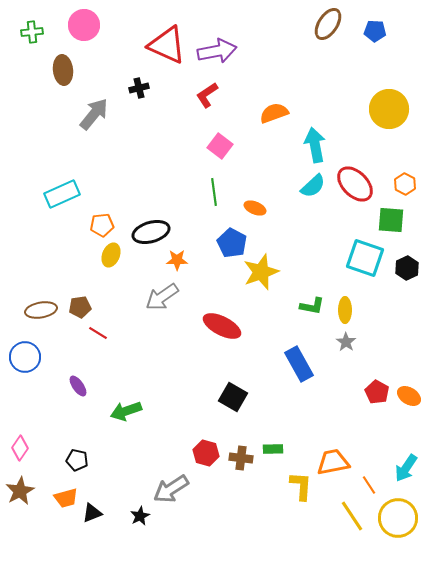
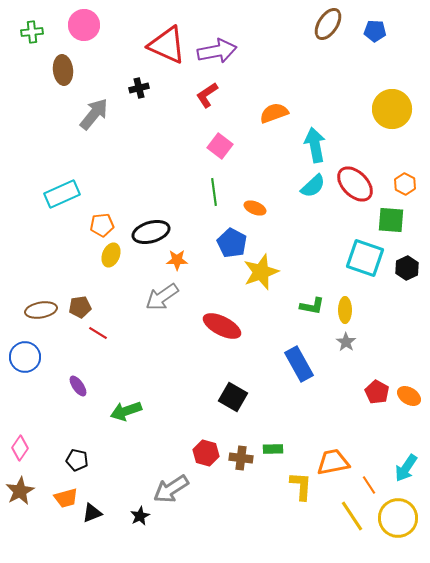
yellow circle at (389, 109): moved 3 px right
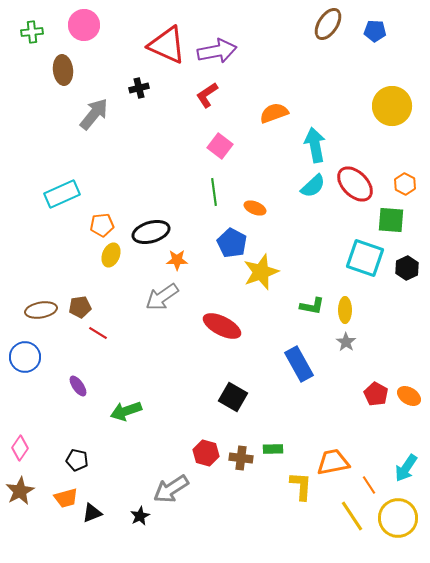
yellow circle at (392, 109): moved 3 px up
red pentagon at (377, 392): moved 1 px left, 2 px down
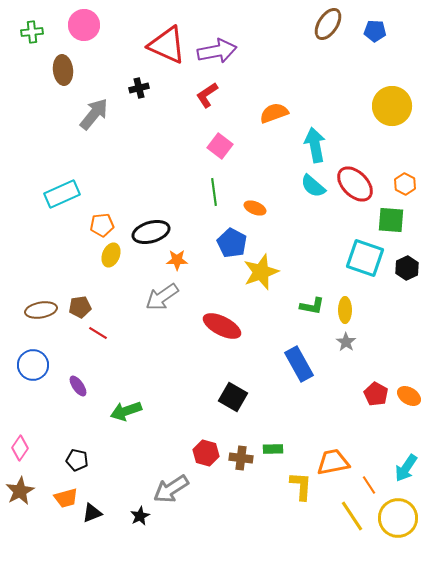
cyan semicircle at (313, 186): rotated 84 degrees clockwise
blue circle at (25, 357): moved 8 px right, 8 px down
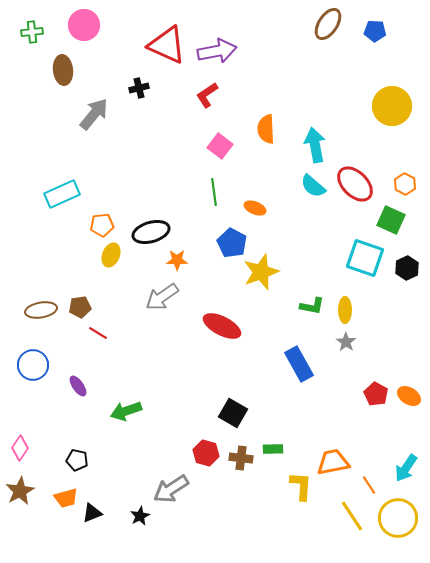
orange semicircle at (274, 113): moved 8 px left, 16 px down; rotated 72 degrees counterclockwise
green square at (391, 220): rotated 20 degrees clockwise
black square at (233, 397): moved 16 px down
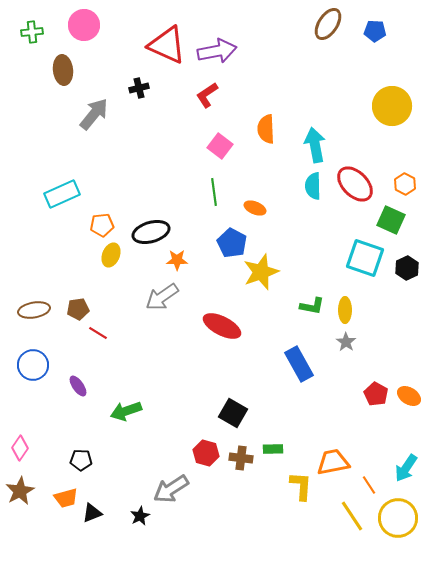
cyan semicircle at (313, 186): rotated 48 degrees clockwise
brown pentagon at (80, 307): moved 2 px left, 2 px down
brown ellipse at (41, 310): moved 7 px left
black pentagon at (77, 460): moved 4 px right; rotated 10 degrees counterclockwise
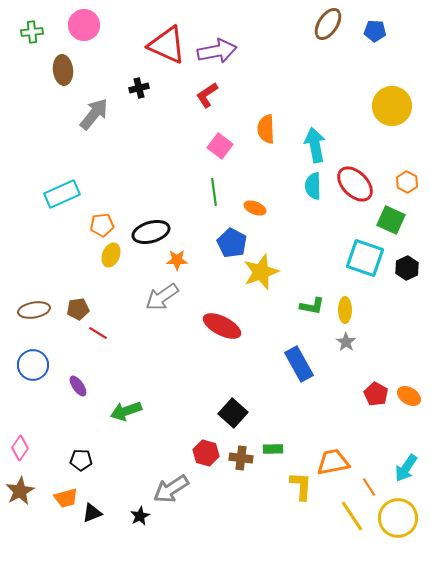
orange hexagon at (405, 184): moved 2 px right, 2 px up
black square at (233, 413): rotated 12 degrees clockwise
orange line at (369, 485): moved 2 px down
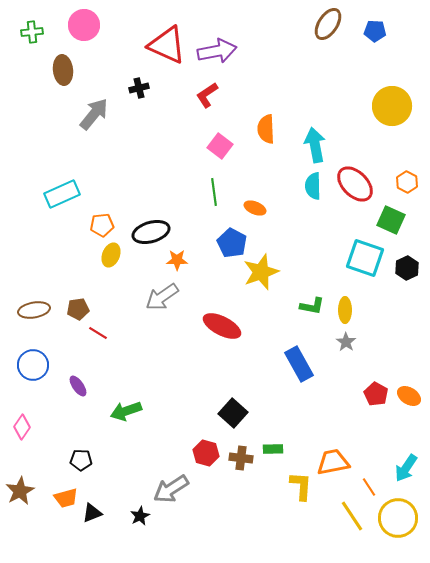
pink diamond at (20, 448): moved 2 px right, 21 px up
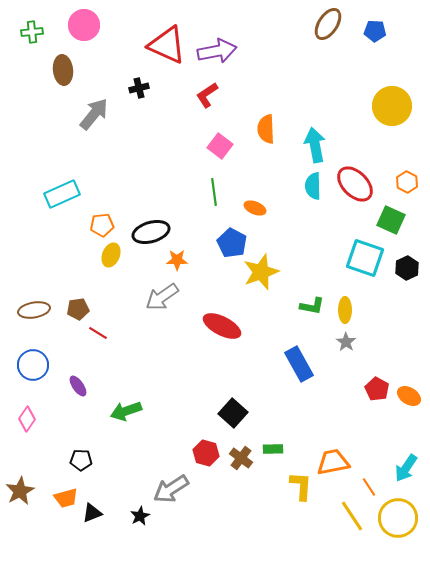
red pentagon at (376, 394): moved 1 px right, 5 px up
pink diamond at (22, 427): moved 5 px right, 8 px up
brown cross at (241, 458): rotated 30 degrees clockwise
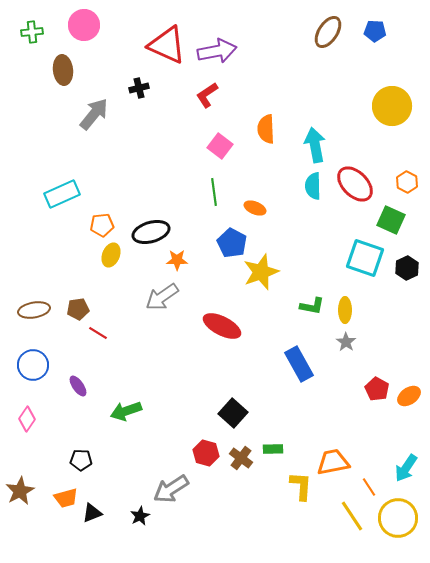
brown ellipse at (328, 24): moved 8 px down
orange ellipse at (409, 396): rotated 65 degrees counterclockwise
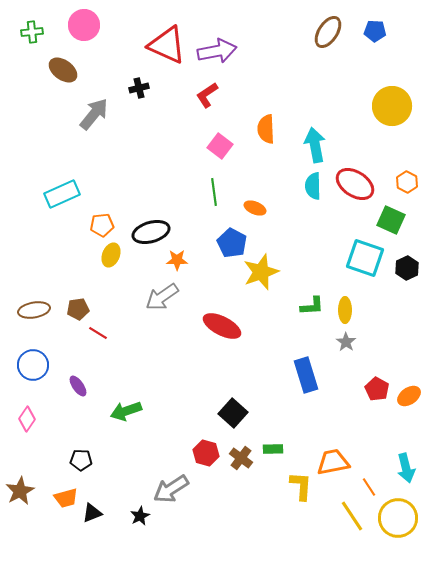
brown ellipse at (63, 70): rotated 48 degrees counterclockwise
red ellipse at (355, 184): rotated 12 degrees counterclockwise
green L-shape at (312, 306): rotated 15 degrees counterclockwise
blue rectangle at (299, 364): moved 7 px right, 11 px down; rotated 12 degrees clockwise
cyan arrow at (406, 468): rotated 48 degrees counterclockwise
